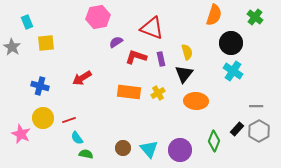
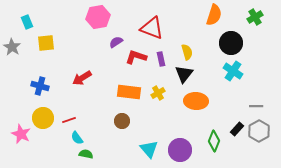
green cross: rotated 21 degrees clockwise
brown circle: moved 1 px left, 27 px up
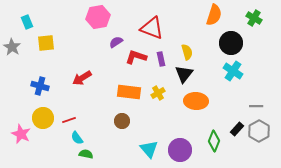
green cross: moved 1 px left, 1 px down; rotated 28 degrees counterclockwise
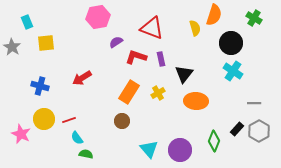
yellow semicircle: moved 8 px right, 24 px up
orange rectangle: rotated 65 degrees counterclockwise
gray line: moved 2 px left, 3 px up
yellow circle: moved 1 px right, 1 px down
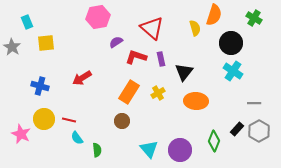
red triangle: rotated 20 degrees clockwise
black triangle: moved 2 px up
red line: rotated 32 degrees clockwise
green semicircle: moved 11 px right, 4 px up; rotated 72 degrees clockwise
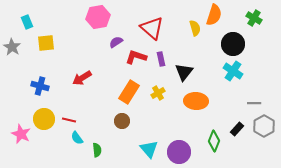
black circle: moved 2 px right, 1 px down
gray hexagon: moved 5 px right, 5 px up
purple circle: moved 1 px left, 2 px down
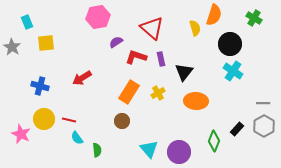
black circle: moved 3 px left
gray line: moved 9 px right
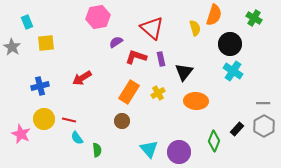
blue cross: rotated 30 degrees counterclockwise
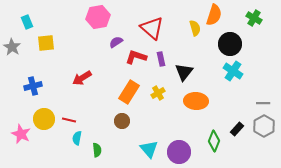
blue cross: moved 7 px left
cyan semicircle: rotated 48 degrees clockwise
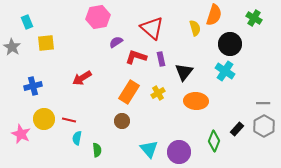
cyan cross: moved 8 px left
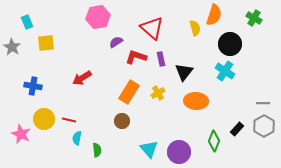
blue cross: rotated 24 degrees clockwise
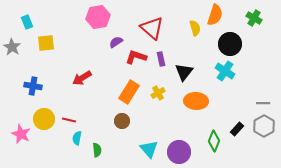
orange semicircle: moved 1 px right
